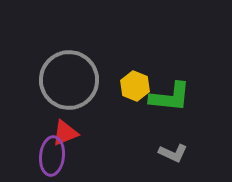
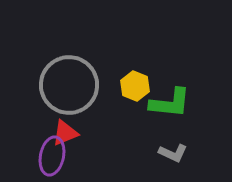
gray circle: moved 5 px down
green L-shape: moved 6 px down
purple ellipse: rotated 6 degrees clockwise
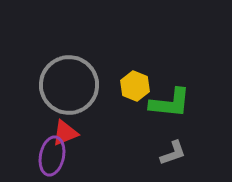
gray L-shape: rotated 44 degrees counterclockwise
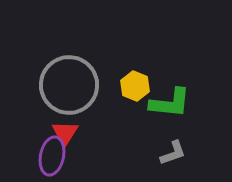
red triangle: rotated 36 degrees counterclockwise
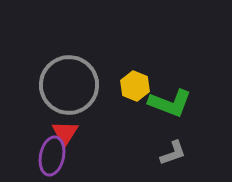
green L-shape: rotated 15 degrees clockwise
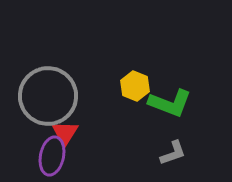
gray circle: moved 21 px left, 11 px down
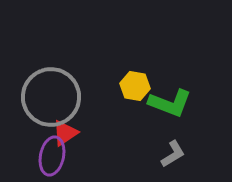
yellow hexagon: rotated 12 degrees counterclockwise
gray circle: moved 3 px right, 1 px down
red triangle: rotated 24 degrees clockwise
gray L-shape: moved 1 px down; rotated 12 degrees counterclockwise
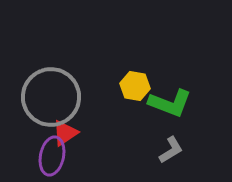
gray L-shape: moved 2 px left, 4 px up
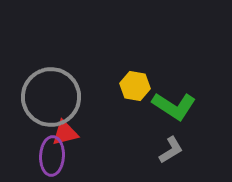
green L-shape: moved 4 px right, 3 px down; rotated 12 degrees clockwise
red triangle: rotated 20 degrees clockwise
purple ellipse: rotated 9 degrees counterclockwise
